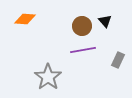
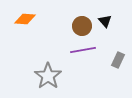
gray star: moved 1 px up
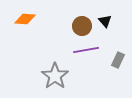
purple line: moved 3 px right
gray star: moved 7 px right
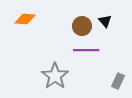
purple line: rotated 10 degrees clockwise
gray rectangle: moved 21 px down
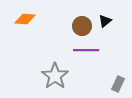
black triangle: rotated 32 degrees clockwise
gray rectangle: moved 3 px down
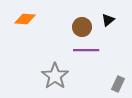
black triangle: moved 3 px right, 1 px up
brown circle: moved 1 px down
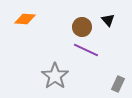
black triangle: rotated 32 degrees counterclockwise
purple line: rotated 25 degrees clockwise
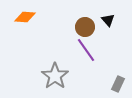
orange diamond: moved 2 px up
brown circle: moved 3 px right
purple line: rotated 30 degrees clockwise
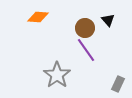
orange diamond: moved 13 px right
brown circle: moved 1 px down
gray star: moved 2 px right, 1 px up
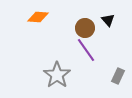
gray rectangle: moved 8 px up
